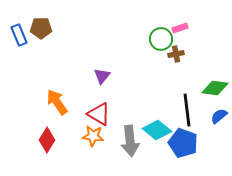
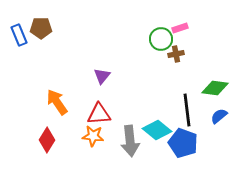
red triangle: rotated 35 degrees counterclockwise
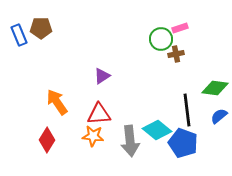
purple triangle: rotated 18 degrees clockwise
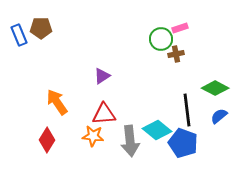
green diamond: rotated 20 degrees clockwise
red triangle: moved 5 px right
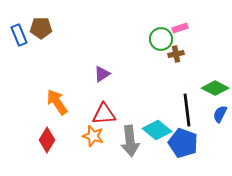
purple triangle: moved 2 px up
blue semicircle: moved 1 px right, 2 px up; rotated 24 degrees counterclockwise
orange star: rotated 10 degrees clockwise
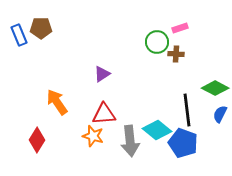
green circle: moved 4 px left, 3 px down
brown cross: rotated 14 degrees clockwise
red diamond: moved 10 px left
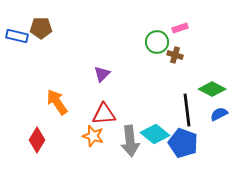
blue rectangle: moved 2 px left, 1 px down; rotated 55 degrees counterclockwise
brown cross: moved 1 px left, 1 px down; rotated 14 degrees clockwise
purple triangle: rotated 12 degrees counterclockwise
green diamond: moved 3 px left, 1 px down
blue semicircle: moved 1 px left; rotated 36 degrees clockwise
cyan diamond: moved 2 px left, 4 px down
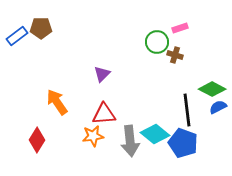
blue rectangle: rotated 50 degrees counterclockwise
blue semicircle: moved 1 px left, 7 px up
orange star: rotated 25 degrees counterclockwise
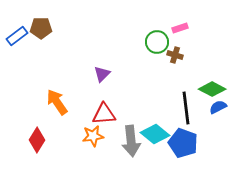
black line: moved 1 px left, 2 px up
gray arrow: moved 1 px right
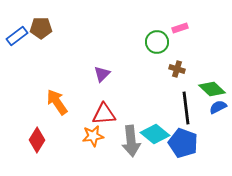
brown cross: moved 2 px right, 14 px down
green diamond: rotated 16 degrees clockwise
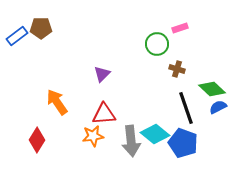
green circle: moved 2 px down
black line: rotated 12 degrees counterclockwise
